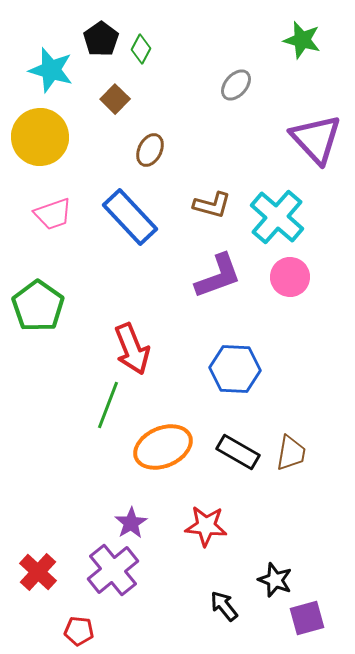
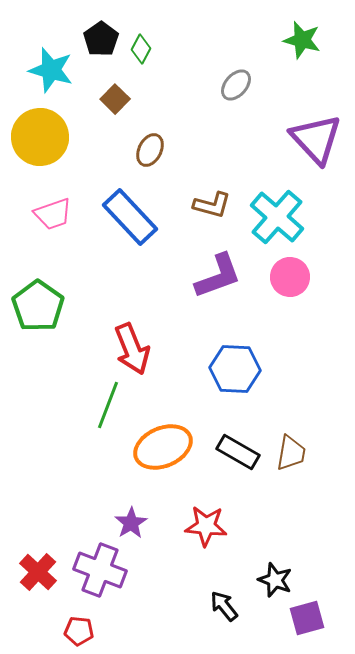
purple cross: moved 13 px left; rotated 30 degrees counterclockwise
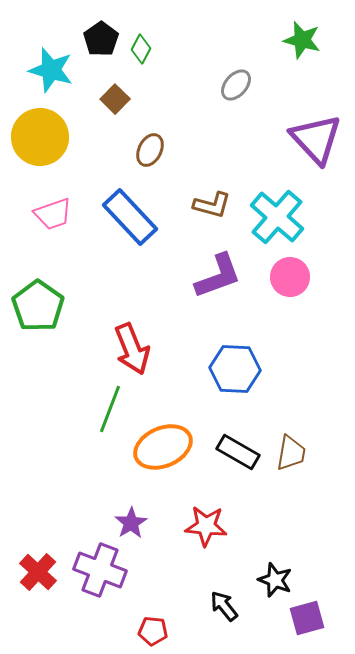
green line: moved 2 px right, 4 px down
red pentagon: moved 74 px right
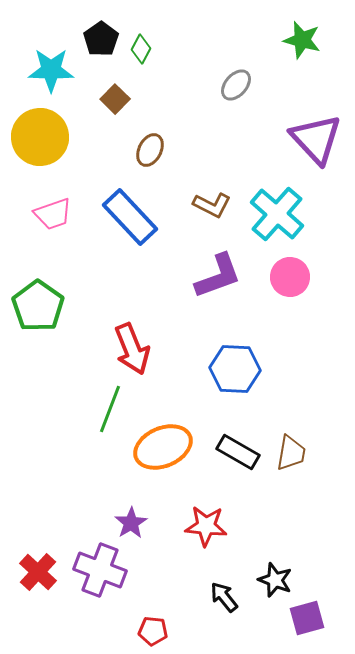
cyan star: rotated 15 degrees counterclockwise
brown L-shape: rotated 12 degrees clockwise
cyan cross: moved 3 px up
black arrow: moved 9 px up
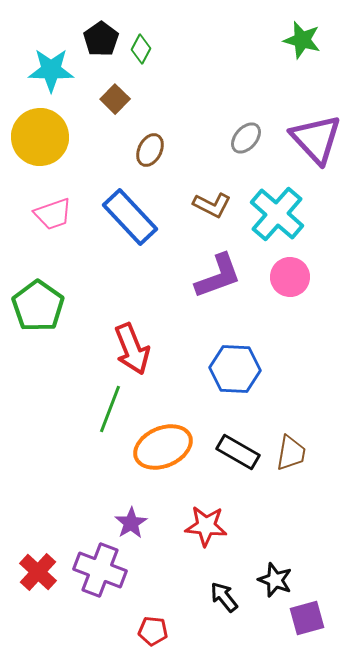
gray ellipse: moved 10 px right, 53 px down
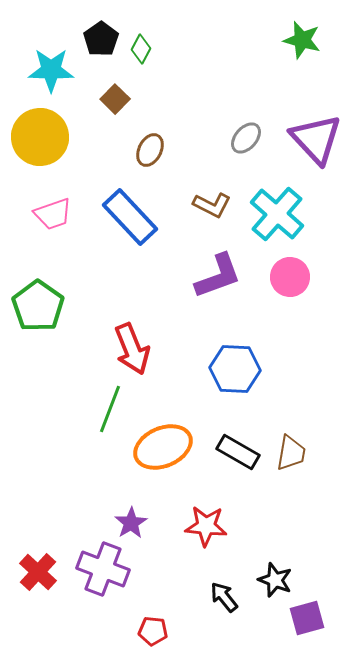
purple cross: moved 3 px right, 1 px up
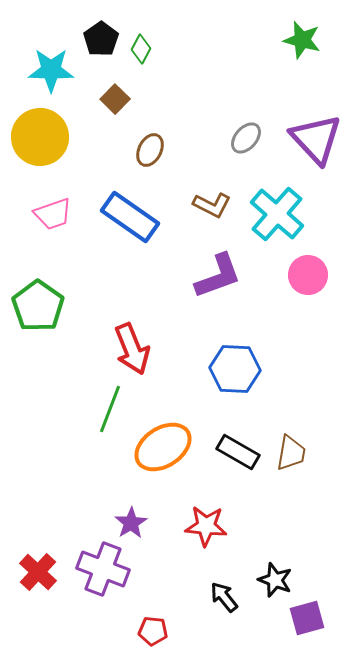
blue rectangle: rotated 12 degrees counterclockwise
pink circle: moved 18 px right, 2 px up
orange ellipse: rotated 10 degrees counterclockwise
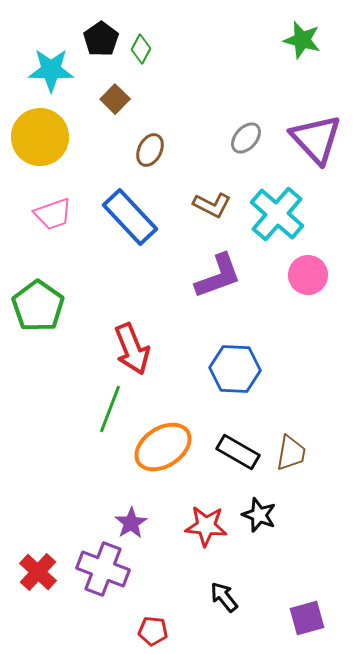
blue rectangle: rotated 12 degrees clockwise
black star: moved 16 px left, 65 px up
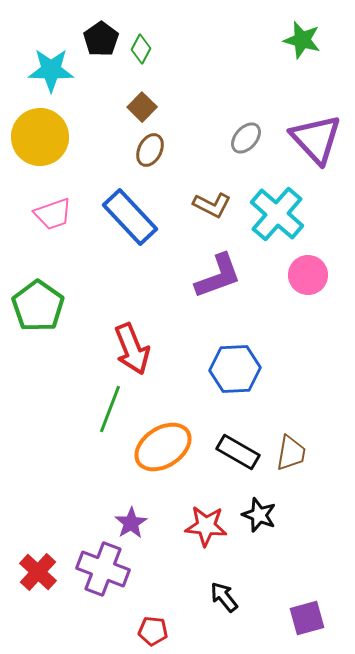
brown square: moved 27 px right, 8 px down
blue hexagon: rotated 6 degrees counterclockwise
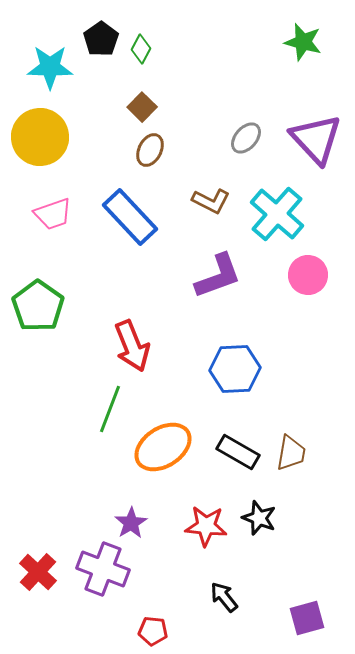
green star: moved 1 px right, 2 px down
cyan star: moved 1 px left, 3 px up
brown L-shape: moved 1 px left, 4 px up
red arrow: moved 3 px up
black star: moved 3 px down
